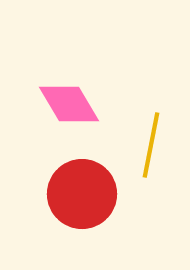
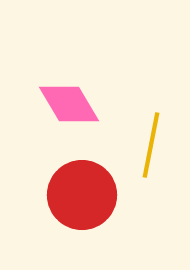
red circle: moved 1 px down
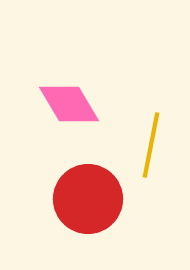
red circle: moved 6 px right, 4 px down
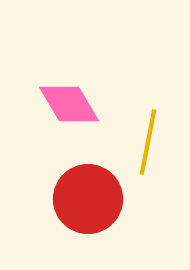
yellow line: moved 3 px left, 3 px up
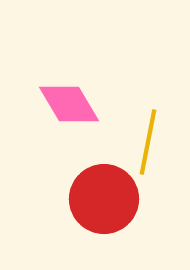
red circle: moved 16 px right
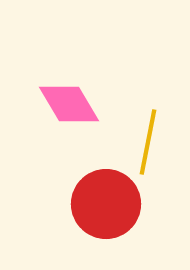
red circle: moved 2 px right, 5 px down
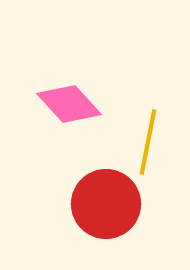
pink diamond: rotated 12 degrees counterclockwise
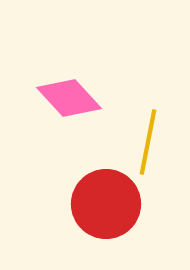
pink diamond: moved 6 px up
